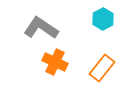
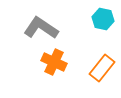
cyan hexagon: rotated 20 degrees counterclockwise
orange cross: moved 1 px left
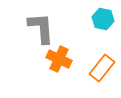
gray L-shape: rotated 52 degrees clockwise
orange cross: moved 5 px right, 3 px up
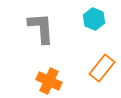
cyan hexagon: moved 9 px left; rotated 10 degrees clockwise
orange cross: moved 10 px left, 22 px down
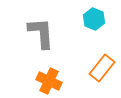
gray L-shape: moved 5 px down
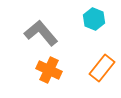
gray L-shape: rotated 36 degrees counterclockwise
orange cross: moved 11 px up
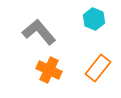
gray L-shape: moved 2 px left, 1 px up
orange rectangle: moved 4 px left
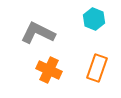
gray L-shape: moved 1 px left, 1 px down; rotated 24 degrees counterclockwise
orange rectangle: moved 1 px left; rotated 20 degrees counterclockwise
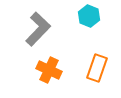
cyan hexagon: moved 5 px left, 3 px up
gray L-shape: moved 4 px up; rotated 108 degrees clockwise
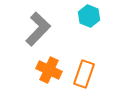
orange rectangle: moved 13 px left, 6 px down
